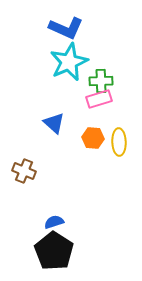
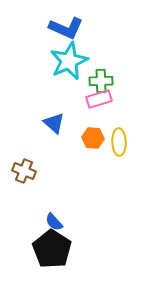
cyan star: moved 1 px up
blue semicircle: rotated 114 degrees counterclockwise
black pentagon: moved 2 px left, 2 px up
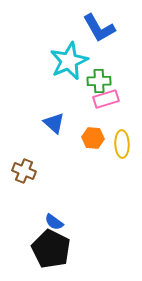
blue L-shape: moved 33 px right; rotated 36 degrees clockwise
green cross: moved 2 px left
pink rectangle: moved 7 px right
yellow ellipse: moved 3 px right, 2 px down
blue semicircle: rotated 12 degrees counterclockwise
black pentagon: moved 1 px left; rotated 6 degrees counterclockwise
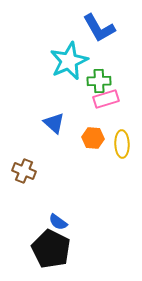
blue semicircle: moved 4 px right
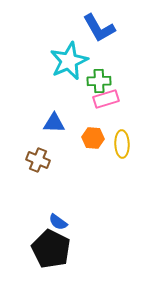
blue triangle: rotated 40 degrees counterclockwise
brown cross: moved 14 px right, 11 px up
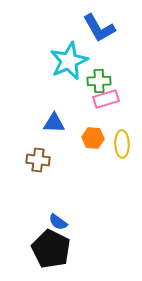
brown cross: rotated 15 degrees counterclockwise
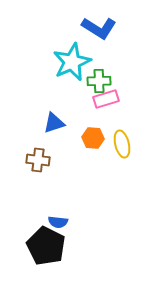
blue L-shape: rotated 28 degrees counterclockwise
cyan star: moved 3 px right, 1 px down
blue triangle: rotated 20 degrees counterclockwise
yellow ellipse: rotated 12 degrees counterclockwise
blue semicircle: rotated 30 degrees counterclockwise
black pentagon: moved 5 px left, 3 px up
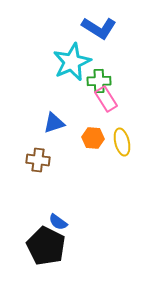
pink rectangle: rotated 75 degrees clockwise
yellow ellipse: moved 2 px up
blue semicircle: rotated 30 degrees clockwise
